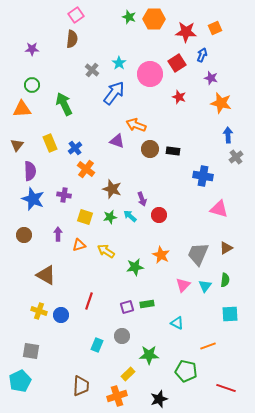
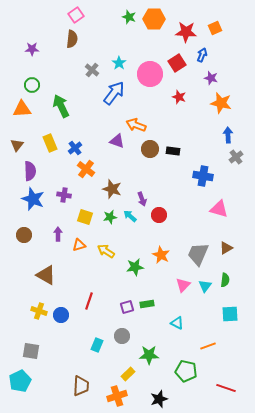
green arrow at (64, 104): moved 3 px left, 2 px down
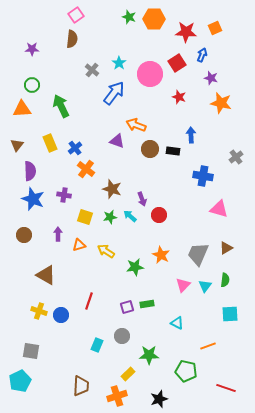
blue arrow at (228, 135): moved 37 px left
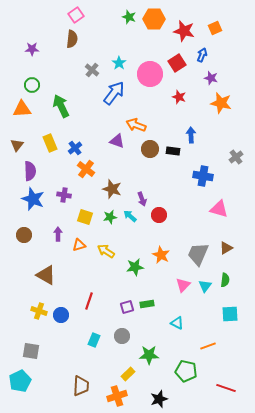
red star at (186, 32): moved 2 px left, 1 px up; rotated 10 degrees clockwise
cyan rectangle at (97, 345): moved 3 px left, 5 px up
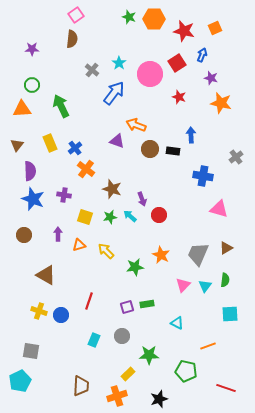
yellow arrow at (106, 251): rotated 12 degrees clockwise
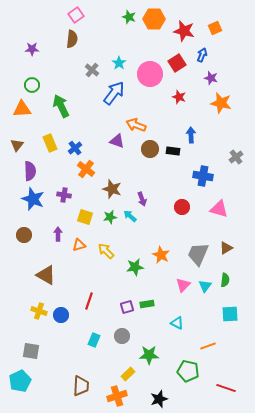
red circle at (159, 215): moved 23 px right, 8 px up
green pentagon at (186, 371): moved 2 px right
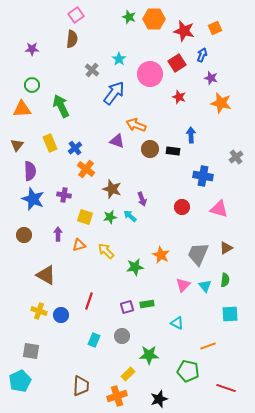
cyan star at (119, 63): moved 4 px up
cyan triangle at (205, 286): rotated 16 degrees counterclockwise
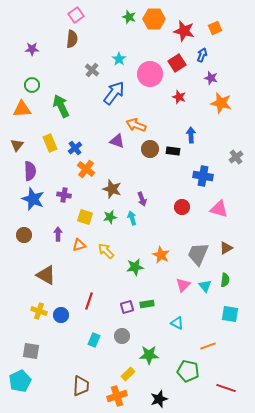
cyan arrow at (130, 216): moved 2 px right, 2 px down; rotated 32 degrees clockwise
cyan square at (230, 314): rotated 12 degrees clockwise
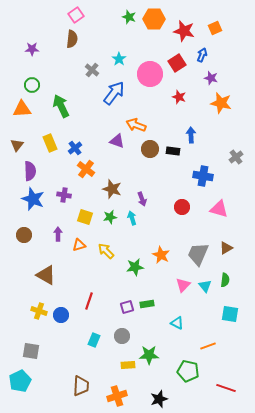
yellow rectangle at (128, 374): moved 9 px up; rotated 40 degrees clockwise
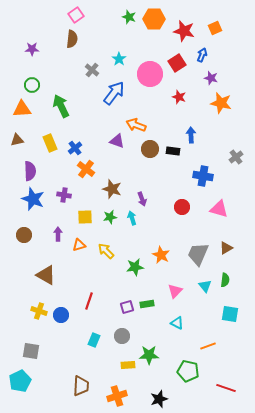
brown triangle at (17, 145): moved 5 px up; rotated 40 degrees clockwise
yellow square at (85, 217): rotated 21 degrees counterclockwise
pink triangle at (183, 285): moved 8 px left, 6 px down
